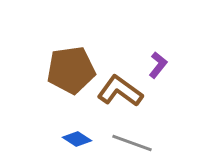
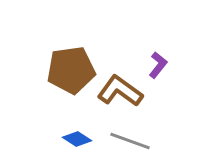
gray line: moved 2 px left, 2 px up
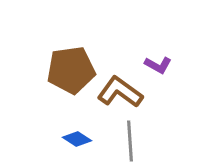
purple L-shape: rotated 80 degrees clockwise
brown L-shape: moved 1 px down
gray line: rotated 66 degrees clockwise
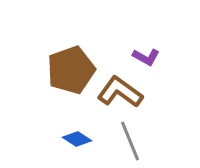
purple L-shape: moved 12 px left, 8 px up
brown pentagon: rotated 12 degrees counterclockwise
gray line: rotated 18 degrees counterclockwise
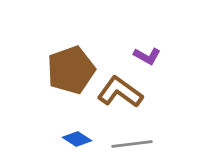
purple L-shape: moved 1 px right, 1 px up
gray line: moved 2 px right, 3 px down; rotated 75 degrees counterclockwise
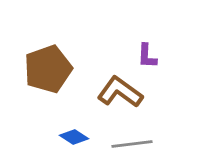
purple L-shape: rotated 64 degrees clockwise
brown pentagon: moved 23 px left, 1 px up
blue diamond: moved 3 px left, 2 px up
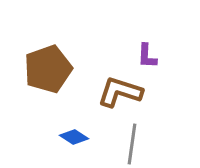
brown L-shape: rotated 18 degrees counterclockwise
gray line: rotated 75 degrees counterclockwise
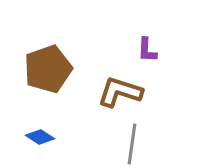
purple L-shape: moved 6 px up
blue diamond: moved 34 px left
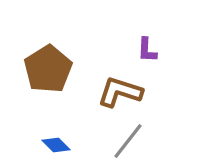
brown pentagon: rotated 12 degrees counterclockwise
blue diamond: moved 16 px right, 8 px down; rotated 12 degrees clockwise
gray line: moved 4 px left, 3 px up; rotated 30 degrees clockwise
